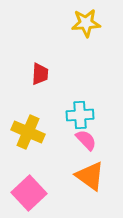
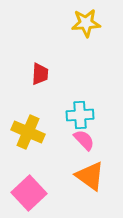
pink semicircle: moved 2 px left
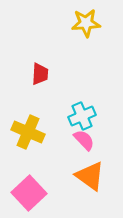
cyan cross: moved 2 px right, 1 px down; rotated 20 degrees counterclockwise
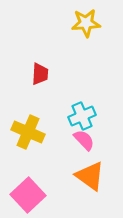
pink square: moved 1 px left, 2 px down
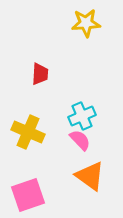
pink semicircle: moved 4 px left
pink square: rotated 24 degrees clockwise
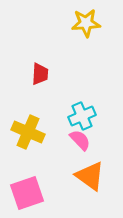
pink square: moved 1 px left, 2 px up
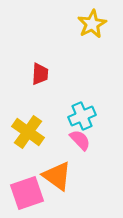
yellow star: moved 6 px right, 1 px down; rotated 24 degrees counterclockwise
yellow cross: rotated 12 degrees clockwise
orange triangle: moved 33 px left
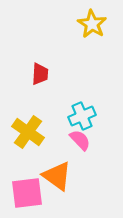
yellow star: rotated 12 degrees counterclockwise
pink square: rotated 12 degrees clockwise
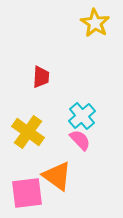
yellow star: moved 3 px right, 1 px up
red trapezoid: moved 1 px right, 3 px down
cyan cross: rotated 16 degrees counterclockwise
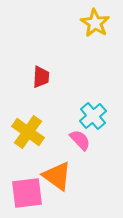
cyan cross: moved 11 px right
